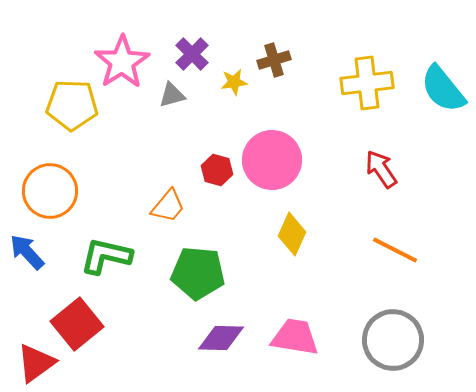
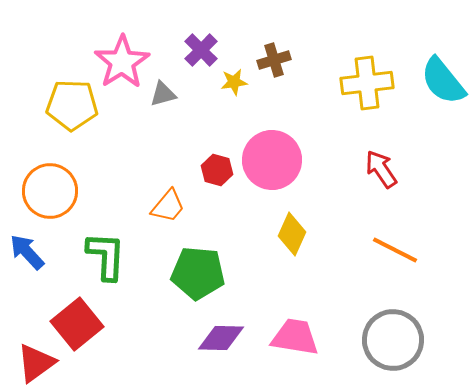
purple cross: moved 9 px right, 4 px up
cyan semicircle: moved 8 px up
gray triangle: moved 9 px left, 1 px up
green L-shape: rotated 80 degrees clockwise
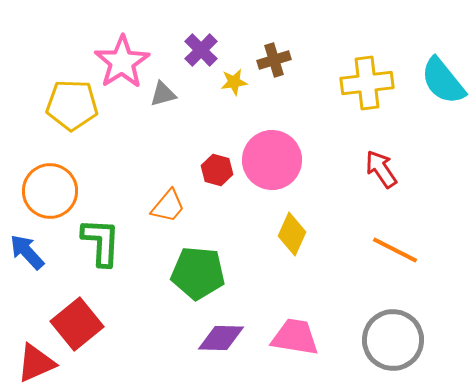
green L-shape: moved 5 px left, 14 px up
red triangle: rotated 12 degrees clockwise
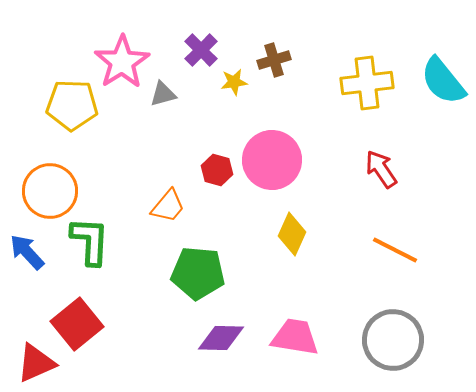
green L-shape: moved 11 px left, 1 px up
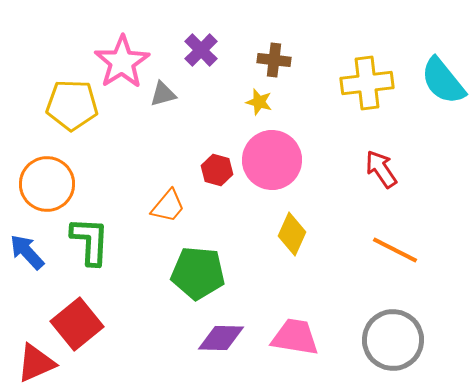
brown cross: rotated 24 degrees clockwise
yellow star: moved 25 px right, 20 px down; rotated 24 degrees clockwise
orange circle: moved 3 px left, 7 px up
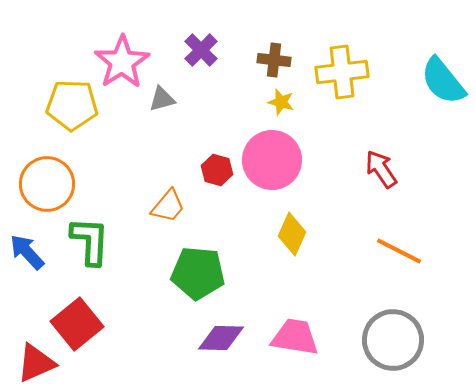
yellow cross: moved 25 px left, 11 px up
gray triangle: moved 1 px left, 5 px down
yellow star: moved 22 px right
orange line: moved 4 px right, 1 px down
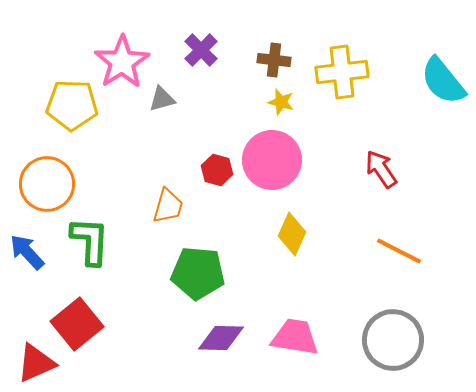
orange trapezoid: rotated 24 degrees counterclockwise
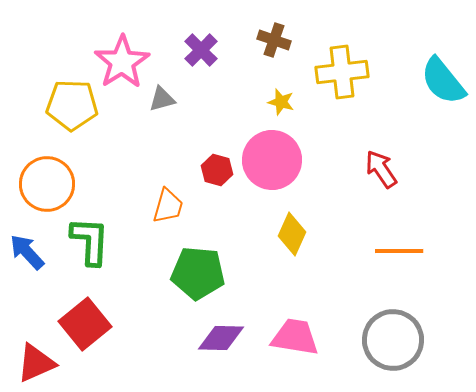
brown cross: moved 20 px up; rotated 12 degrees clockwise
orange line: rotated 27 degrees counterclockwise
red square: moved 8 px right
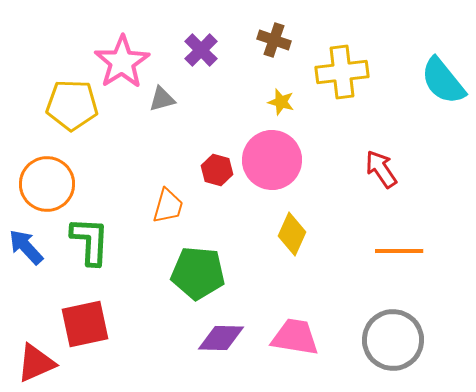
blue arrow: moved 1 px left, 5 px up
red square: rotated 27 degrees clockwise
